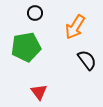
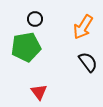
black circle: moved 6 px down
orange arrow: moved 8 px right
black semicircle: moved 1 px right, 2 px down
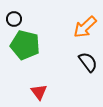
black circle: moved 21 px left
orange arrow: moved 2 px right; rotated 15 degrees clockwise
green pentagon: moved 1 px left, 2 px up; rotated 24 degrees clockwise
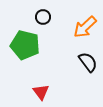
black circle: moved 29 px right, 2 px up
red triangle: moved 2 px right
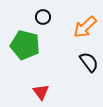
black semicircle: moved 1 px right
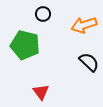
black circle: moved 3 px up
orange arrow: moved 1 px left, 2 px up; rotated 25 degrees clockwise
black semicircle: rotated 10 degrees counterclockwise
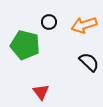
black circle: moved 6 px right, 8 px down
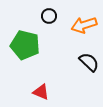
black circle: moved 6 px up
red triangle: rotated 30 degrees counterclockwise
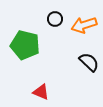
black circle: moved 6 px right, 3 px down
